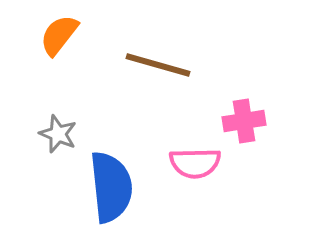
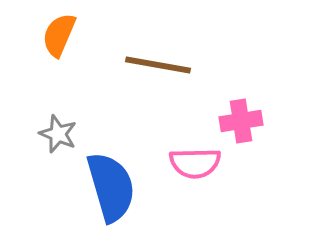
orange semicircle: rotated 15 degrees counterclockwise
brown line: rotated 6 degrees counterclockwise
pink cross: moved 3 px left
blue semicircle: rotated 10 degrees counterclockwise
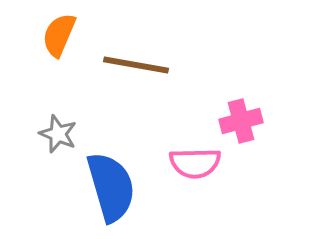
brown line: moved 22 px left
pink cross: rotated 6 degrees counterclockwise
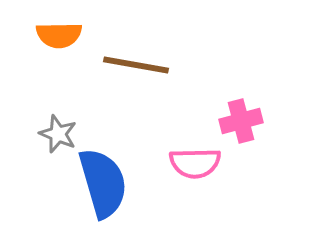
orange semicircle: rotated 114 degrees counterclockwise
blue semicircle: moved 8 px left, 4 px up
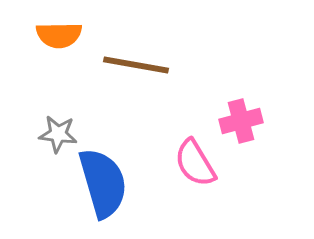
gray star: rotated 15 degrees counterclockwise
pink semicircle: rotated 60 degrees clockwise
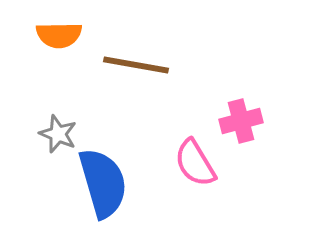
gray star: rotated 15 degrees clockwise
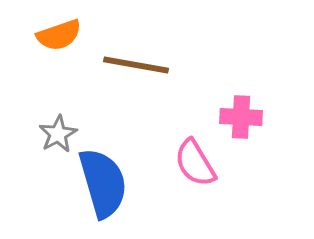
orange semicircle: rotated 18 degrees counterclockwise
pink cross: moved 4 px up; rotated 18 degrees clockwise
gray star: rotated 21 degrees clockwise
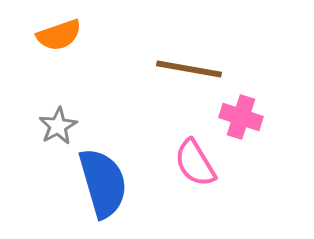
brown line: moved 53 px right, 4 px down
pink cross: rotated 15 degrees clockwise
gray star: moved 8 px up
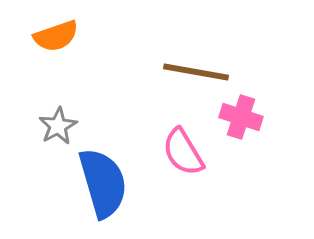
orange semicircle: moved 3 px left, 1 px down
brown line: moved 7 px right, 3 px down
pink semicircle: moved 12 px left, 11 px up
